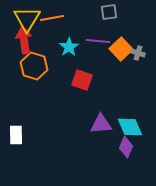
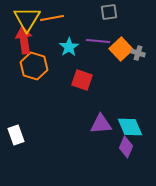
white rectangle: rotated 18 degrees counterclockwise
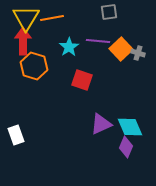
yellow triangle: moved 1 px left, 1 px up
red arrow: moved 1 px left, 1 px down; rotated 8 degrees clockwise
purple triangle: rotated 20 degrees counterclockwise
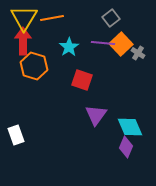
gray square: moved 2 px right, 6 px down; rotated 30 degrees counterclockwise
yellow triangle: moved 2 px left
purple line: moved 5 px right, 2 px down
orange square: moved 5 px up
gray cross: rotated 16 degrees clockwise
purple triangle: moved 5 px left, 9 px up; rotated 30 degrees counterclockwise
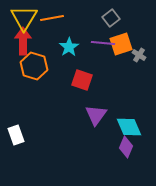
orange square: rotated 25 degrees clockwise
gray cross: moved 1 px right, 2 px down
cyan diamond: moved 1 px left
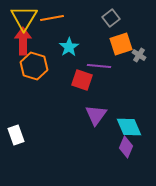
purple line: moved 4 px left, 23 px down
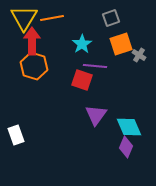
gray square: rotated 18 degrees clockwise
red arrow: moved 9 px right
cyan star: moved 13 px right, 3 px up
purple line: moved 4 px left
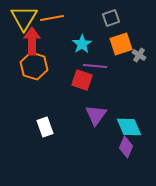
white rectangle: moved 29 px right, 8 px up
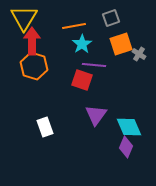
orange line: moved 22 px right, 8 px down
gray cross: moved 1 px up
purple line: moved 1 px left, 1 px up
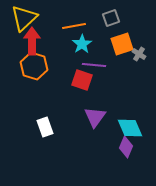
yellow triangle: rotated 16 degrees clockwise
orange square: moved 1 px right
purple triangle: moved 1 px left, 2 px down
cyan diamond: moved 1 px right, 1 px down
